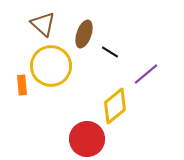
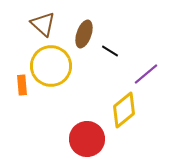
black line: moved 1 px up
yellow diamond: moved 9 px right, 4 px down
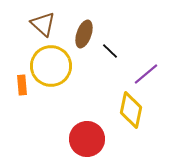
black line: rotated 12 degrees clockwise
yellow diamond: moved 7 px right; rotated 39 degrees counterclockwise
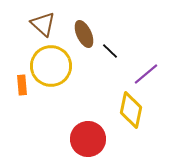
brown ellipse: rotated 44 degrees counterclockwise
red circle: moved 1 px right
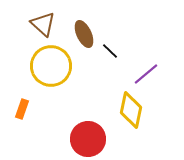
orange rectangle: moved 24 px down; rotated 24 degrees clockwise
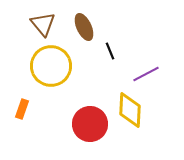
brown triangle: rotated 8 degrees clockwise
brown ellipse: moved 7 px up
black line: rotated 24 degrees clockwise
purple line: rotated 12 degrees clockwise
yellow diamond: moved 1 px left; rotated 9 degrees counterclockwise
red circle: moved 2 px right, 15 px up
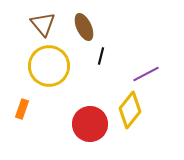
black line: moved 9 px left, 5 px down; rotated 36 degrees clockwise
yellow circle: moved 2 px left
yellow diamond: rotated 36 degrees clockwise
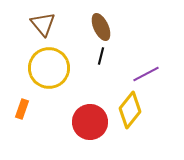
brown ellipse: moved 17 px right
yellow circle: moved 2 px down
red circle: moved 2 px up
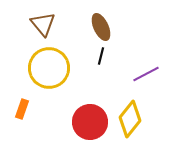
yellow diamond: moved 9 px down
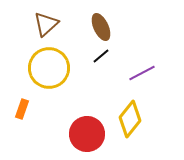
brown triangle: moved 3 px right; rotated 28 degrees clockwise
black line: rotated 36 degrees clockwise
purple line: moved 4 px left, 1 px up
red circle: moved 3 px left, 12 px down
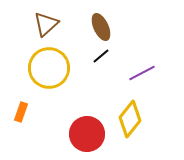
orange rectangle: moved 1 px left, 3 px down
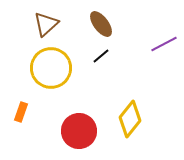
brown ellipse: moved 3 px up; rotated 12 degrees counterclockwise
yellow circle: moved 2 px right
purple line: moved 22 px right, 29 px up
red circle: moved 8 px left, 3 px up
